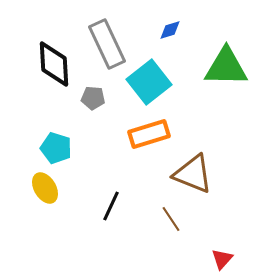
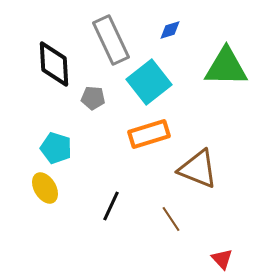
gray rectangle: moved 4 px right, 4 px up
brown triangle: moved 5 px right, 5 px up
red triangle: rotated 25 degrees counterclockwise
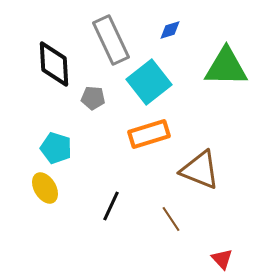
brown triangle: moved 2 px right, 1 px down
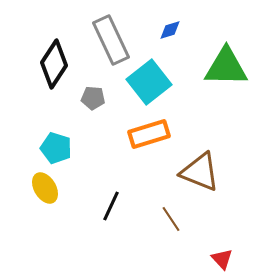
black diamond: rotated 36 degrees clockwise
brown triangle: moved 2 px down
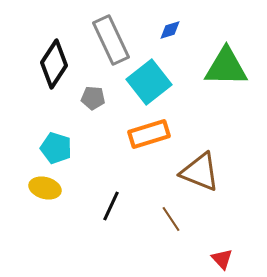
yellow ellipse: rotated 44 degrees counterclockwise
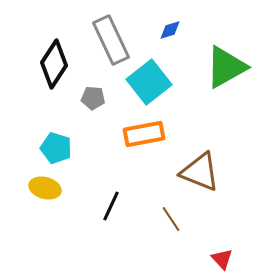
green triangle: rotated 30 degrees counterclockwise
orange rectangle: moved 5 px left; rotated 6 degrees clockwise
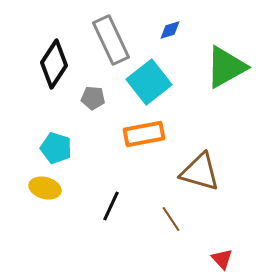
brown triangle: rotated 6 degrees counterclockwise
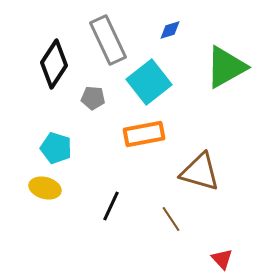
gray rectangle: moved 3 px left
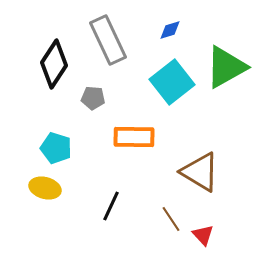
cyan square: moved 23 px right
orange rectangle: moved 10 px left, 3 px down; rotated 12 degrees clockwise
brown triangle: rotated 15 degrees clockwise
red triangle: moved 19 px left, 24 px up
